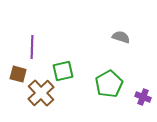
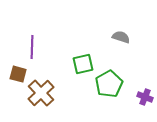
green square: moved 20 px right, 7 px up
purple cross: moved 2 px right
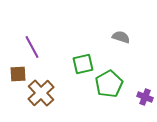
purple line: rotated 30 degrees counterclockwise
brown square: rotated 18 degrees counterclockwise
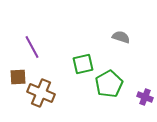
brown square: moved 3 px down
brown cross: rotated 24 degrees counterclockwise
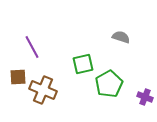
brown cross: moved 2 px right, 3 px up
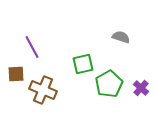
brown square: moved 2 px left, 3 px up
purple cross: moved 4 px left, 9 px up; rotated 21 degrees clockwise
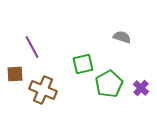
gray semicircle: moved 1 px right
brown square: moved 1 px left
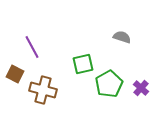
brown square: rotated 30 degrees clockwise
brown cross: rotated 8 degrees counterclockwise
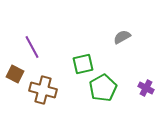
gray semicircle: rotated 48 degrees counterclockwise
green pentagon: moved 6 px left, 4 px down
purple cross: moved 5 px right; rotated 14 degrees counterclockwise
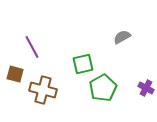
brown square: rotated 12 degrees counterclockwise
